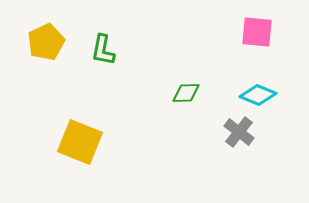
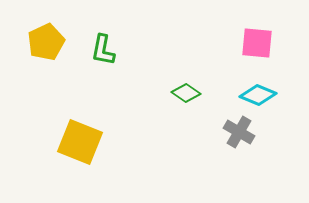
pink square: moved 11 px down
green diamond: rotated 36 degrees clockwise
gray cross: rotated 8 degrees counterclockwise
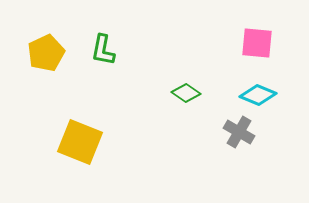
yellow pentagon: moved 11 px down
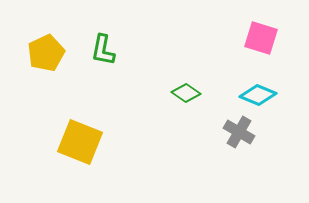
pink square: moved 4 px right, 5 px up; rotated 12 degrees clockwise
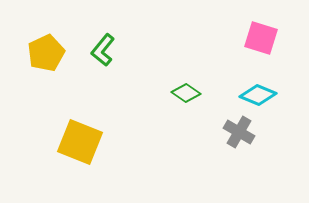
green L-shape: rotated 28 degrees clockwise
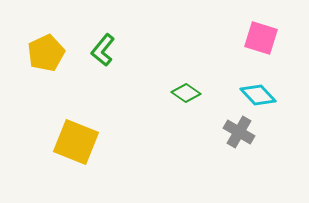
cyan diamond: rotated 24 degrees clockwise
yellow square: moved 4 px left
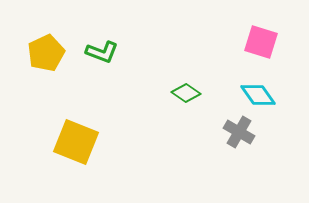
pink square: moved 4 px down
green L-shape: moved 1 px left, 2 px down; rotated 108 degrees counterclockwise
cyan diamond: rotated 9 degrees clockwise
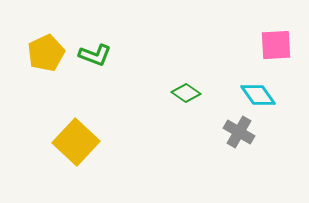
pink square: moved 15 px right, 3 px down; rotated 20 degrees counterclockwise
green L-shape: moved 7 px left, 3 px down
yellow square: rotated 21 degrees clockwise
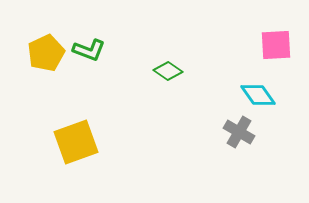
green L-shape: moved 6 px left, 5 px up
green diamond: moved 18 px left, 22 px up
yellow square: rotated 27 degrees clockwise
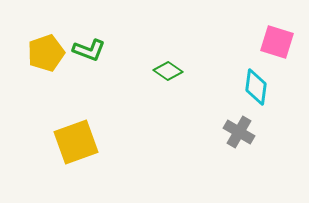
pink square: moved 1 px right, 3 px up; rotated 20 degrees clockwise
yellow pentagon: rotated 6 degrees clockwise
cyan diamond: moved 2 px left, 8 px up; rotated 42 degrees clockwise
